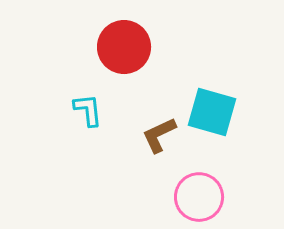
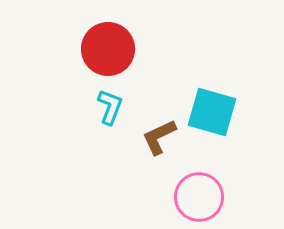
red circle: moved 16 px left, 2 px down
cyan L-shape: moved 22 px right, 3 px up; rotated 27 degrees clockwise
brown L-shape: moved 2 px down
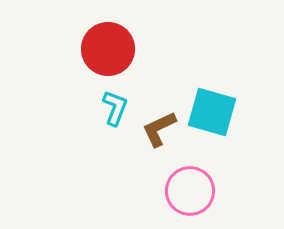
cyan L-shape: moved 5 px right, 1 px down
brown L-shape: moved 8 px up
pink circle: moved 9 px left, 6 px up
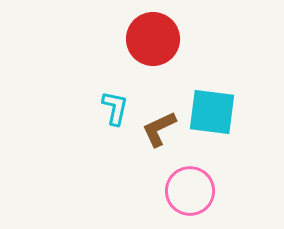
red circle: moved 45 px right, 10 px up
cyan L-shape: rotated 9 degrees counterclockwise
cyan square: rotated 9 degrees counterclockwise
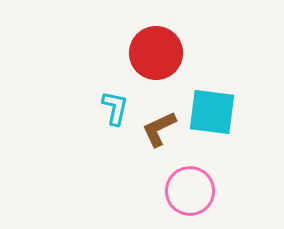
red circle: moved 3 px right, 14 px down
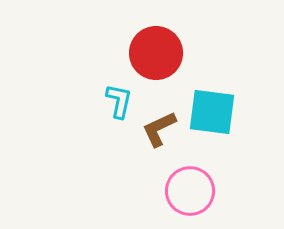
cyan L-shape: moved 4 px right, 7 px up
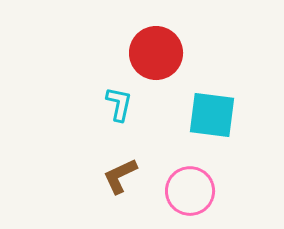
cyan L-shape: moved 3 px down
cyan square: moved 3 px down
brown L-shape: moved 39 px left, 47 px down
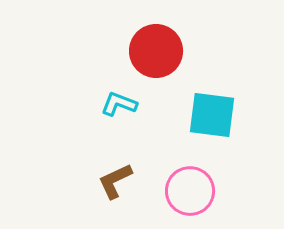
red circle: moved 2 px up
cyan L-shape: rotated 81 degrees counterclockwise
brown L-shape: moved 5 px left, 5 px down
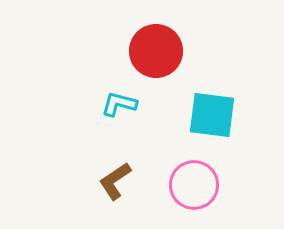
cyan L-shape: rotated 6 degrees counterclockwise
brown L-shape: rotated 9 degrees counterclockwise
pink circle: moved 4 px right, 6 px up
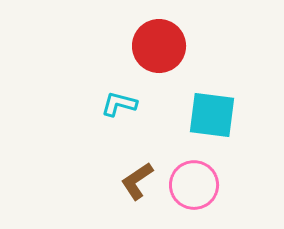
red circle: moved 3 px right, 5 px up
brown L-shape: moved 22 px right
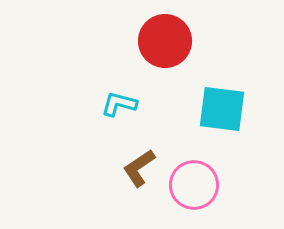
red circle: moved 6 px right, 5 px up
cyan square: moved 10 px right, 6 px up
brown L-shape: moved 2 px right, 13 px up
